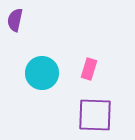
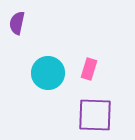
purple semicircle: moved 2 px right, 3 px down
cyan circle: moved 6 px right
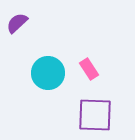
purple semicircle: rotated 35 degrees clockwise
pink rectangle: rotated 50 degrees counterclockwise
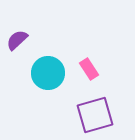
purple semicircle: moved 17 px down
purple square: rotated 18 degrees counterclockwise
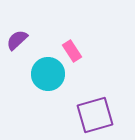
pink rectangle: moved 17 px left, 18 px up
cyan circle: moved 1 px down
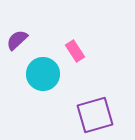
pink rectangle: moved 3 px right
cyan circle: moved 5 px left
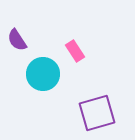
purple semicircle: rotated 80 degrees counterclockwise
purple square: moved 2 px right, 2 px up
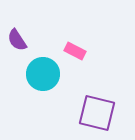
pink rectangle: rotated 30 degrees counterclockwise
purple square: rotated 30 degrees clockwise
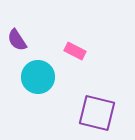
cyan circle: moved 5 px left, 3 px down
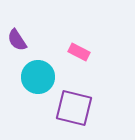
pink rectangle: moved 4 px right, 1 px down
purple square: moved 23 px left, 5 px up
